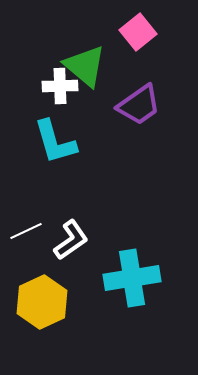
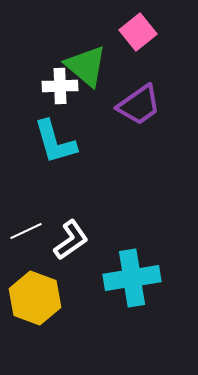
green triangle: moved 1 px right
yellow hexagon: moved 7 px left, 4 px up; rotated 15 degrees counterclockwise
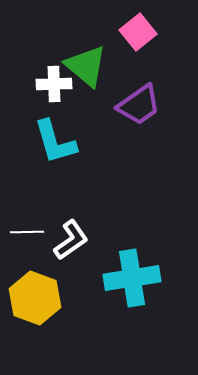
white cross: moved 6 px left, 2 px up
white line: moved 1 px right, 1 px down; rotated 24 degrees clockwise
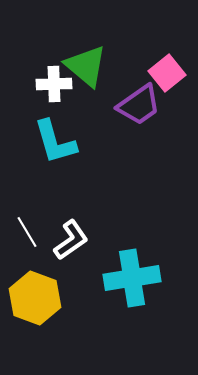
pink square: moved 29 px right, 41 px down
white line: rotated 60 degrees clockwise
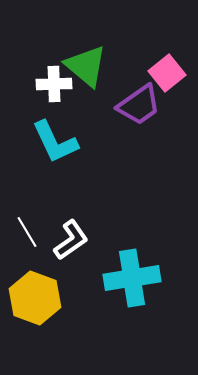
cyan L-shape: rotated 9 degrees counterclockwise
